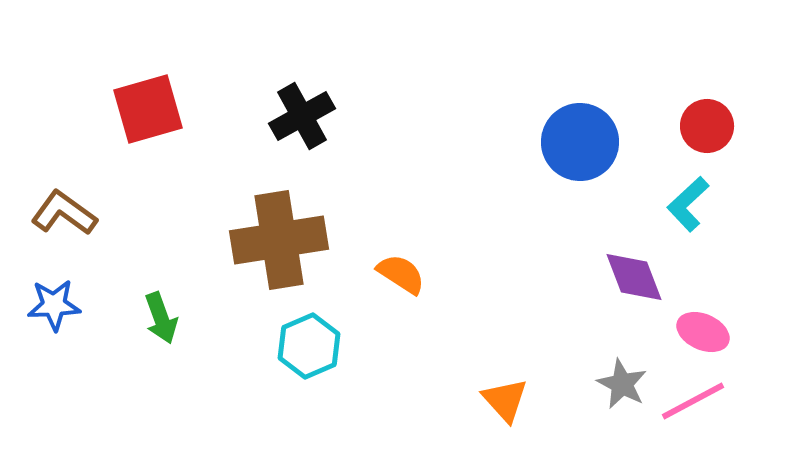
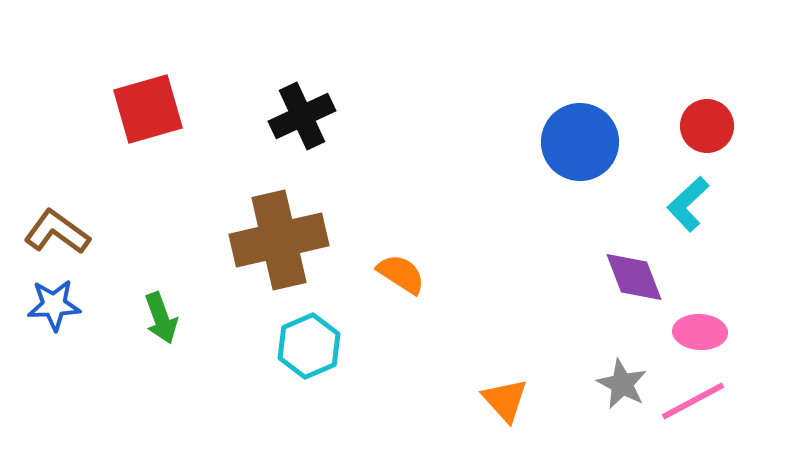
black cross: rotated 4 degrees clockwise
brown L-shape: moved 7 px left, 19 px down
brown cross: rotated 4 degrees counterclockwise
pink ellipse: moved 3 px left; rotated 21 degrees counterclockwise
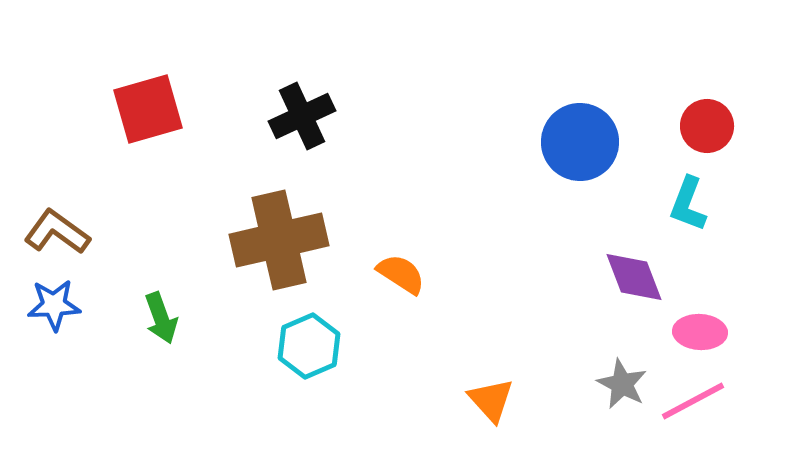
cyan L-shape: rotated 26 degrees counterclockwise
orange triangle: moved 14 px left
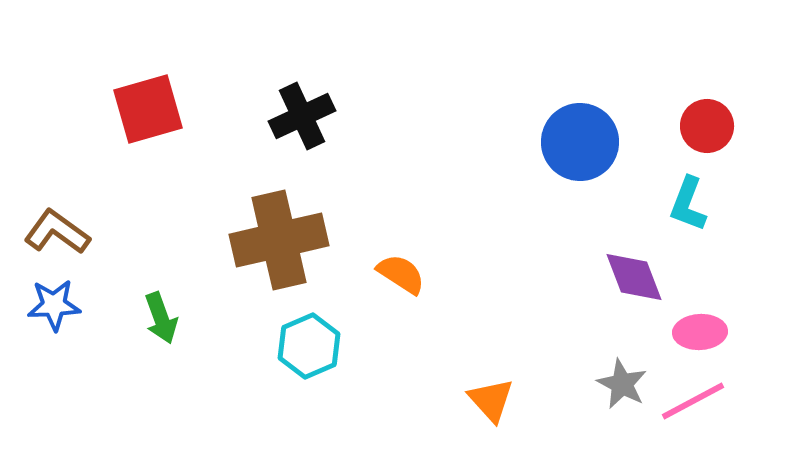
pink ellipse: rotated 6 degrees counterclockwise
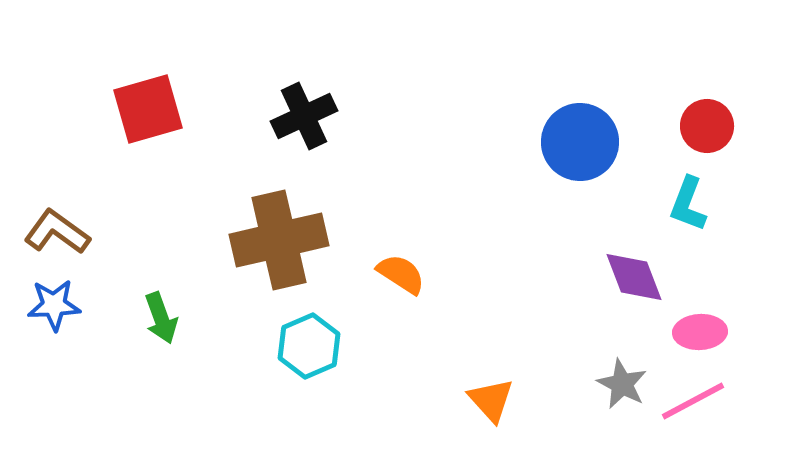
black cross: moved 2 px right
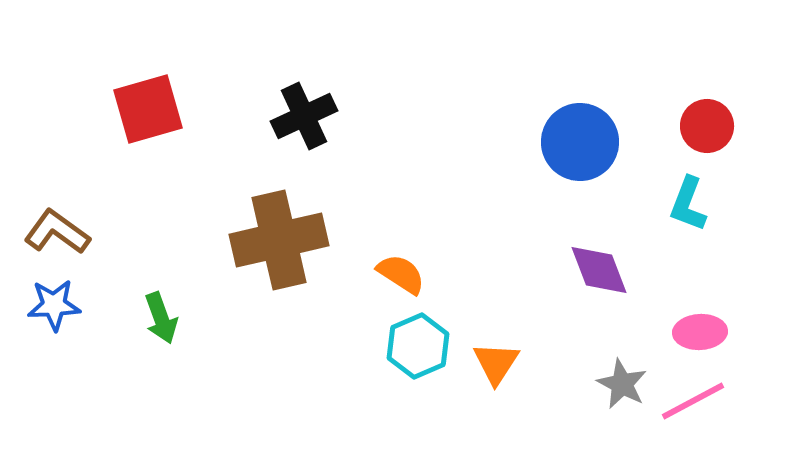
purple diamond: moved 35 px left, 7 px up
cyan hexagon: moved 109 px right
orange triangle: moved 5 px right, 37 px up; rotated 15 degrees clockwise
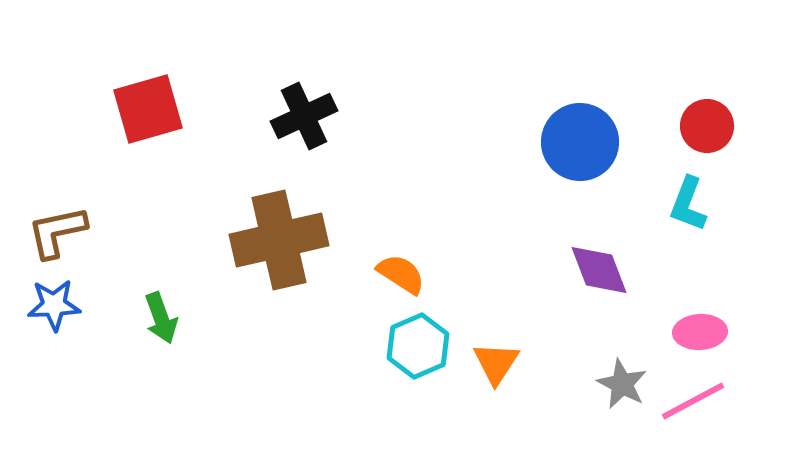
brown L-shape: rotated 48 degrees counterclockwise
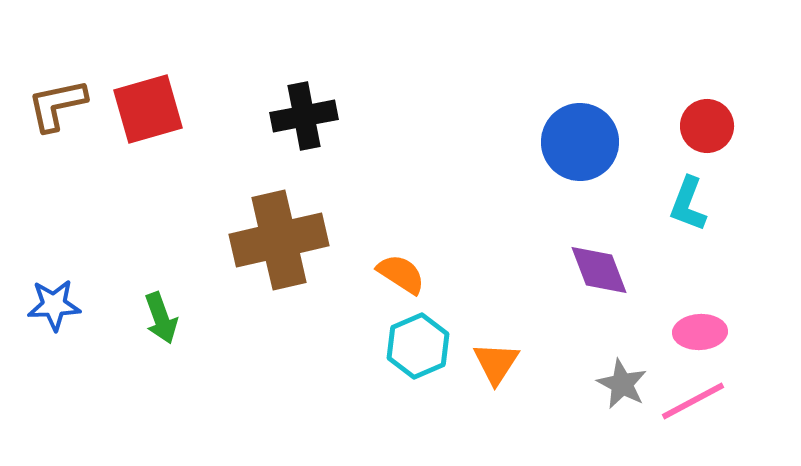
black cross: rotated 14 degrees clockwise
brown L-shape: moved 127 px up
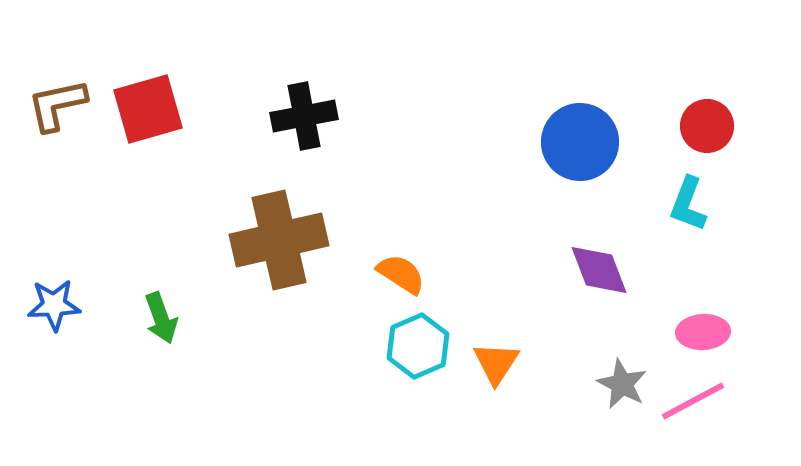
pink ellipse: moved 3 px right
